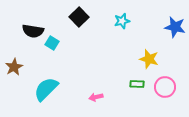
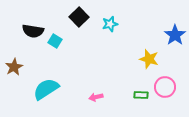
cyan star: moved 12 px left, 3 px down
blue star: moved 8 px down; rotated 25 degrees clockwise
cyan square: moved 3 px right, 2 px up
green rectangle: moved 4 px right, 11 px down
cyan semicircle: rotated 12 degrees clockwise
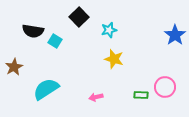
cyan star: moved 1 px left, 6 px down
yellow star: moved 35 px left
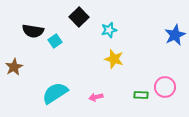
blue star: rotated 10 degrees clockwise
cyan square: rotated 24 degrees clockwise
cyan semicircle: moved 9 px right, 4 px down
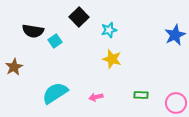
yellow star: moved 2 px left
pink circle: moved 11 px right, 16 px down
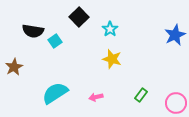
cyan star: moved 1 px right, 1 px up; rotated 21 degrees counterclockwise
green rectangle: rotated 56 degrees counterclockwise
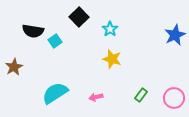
pink circle: moved 2 px left, 5 px up
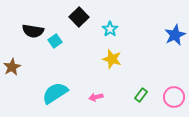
brown star: moved 2 px left
pink circle: moved 1 px up
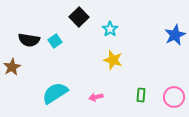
black semicircle: moved 4 px left, 9 px down
yellow star: moved 1 px right, 1 px down
green rectangle: rotated 32 degrees counterclockwise
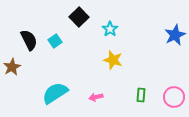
black semicircle: rotated 125 degrees counterclockwise
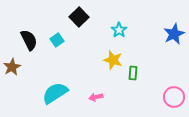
cyan star: moved 9 px right, 1 px down
blue star: moved 1 px left, 1 px up
cyan square: moved 2 px right, 1 px up
green rectangle: moved 8 px left, 22 px up
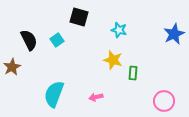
black square: rotated 30 degrees counterclockwise
cyan star: rotated 21 degrees counterclockwise
cyan semicircle: moved 1 px left, 1 px down; rotated 36 degrees counterclockwise
pink circle: moved 10 px left, 4 px down
